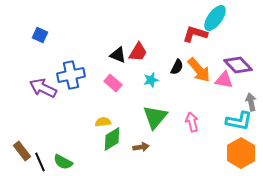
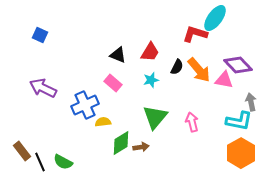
red trapezoid: moved 12 px right
blue cross: moved 14 px right, 30 px down; rotated 12 degrees counterclockwise
green diamond: moved 9 px right, 4 px down
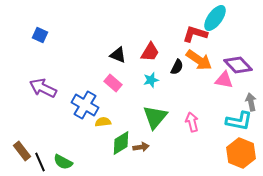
orange arrow: moved 10 px up; rotated 16 degrees counterclockwise
blue cross: rotated 36 degrees counterclockwise
orange hexagon: rotated 8 degrees counterclockwise
